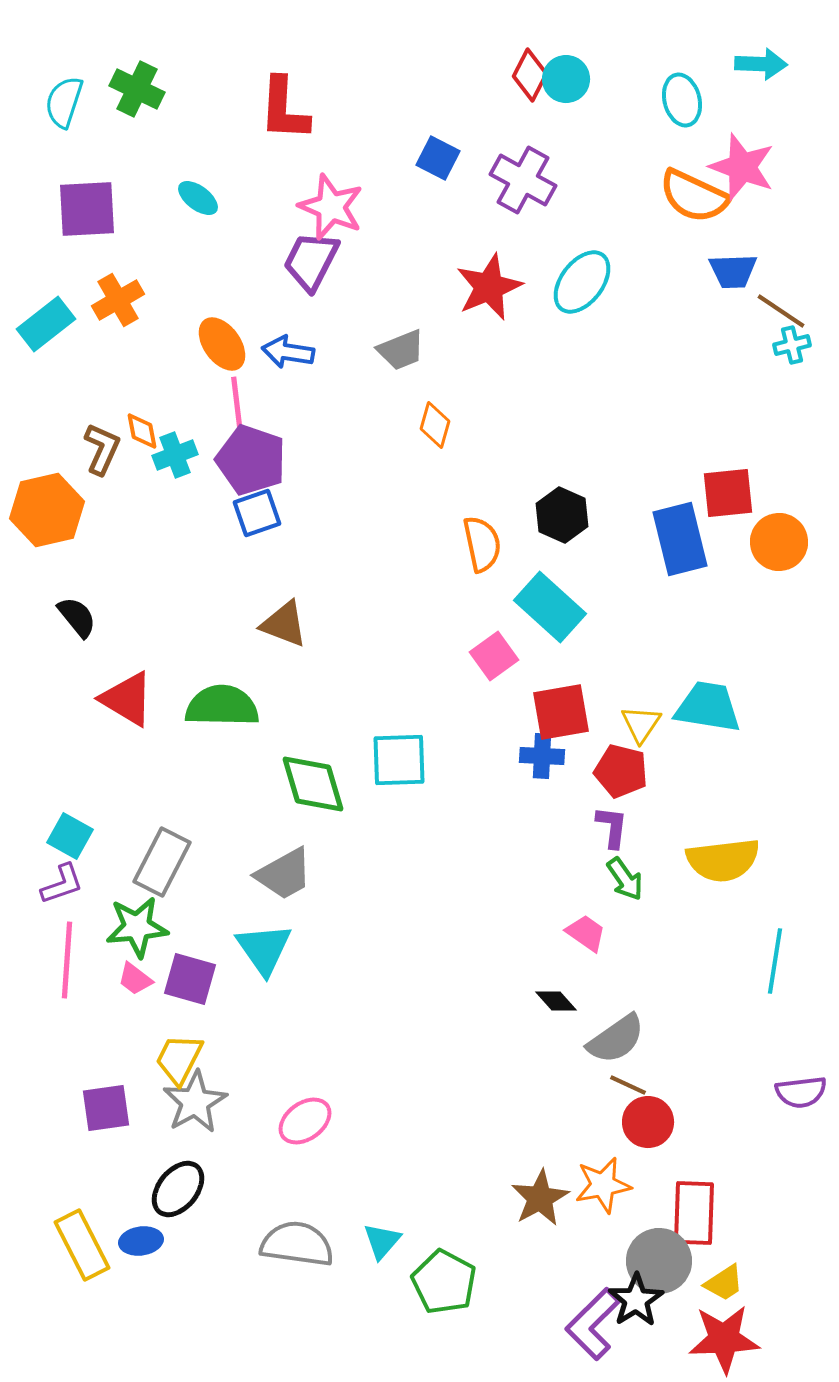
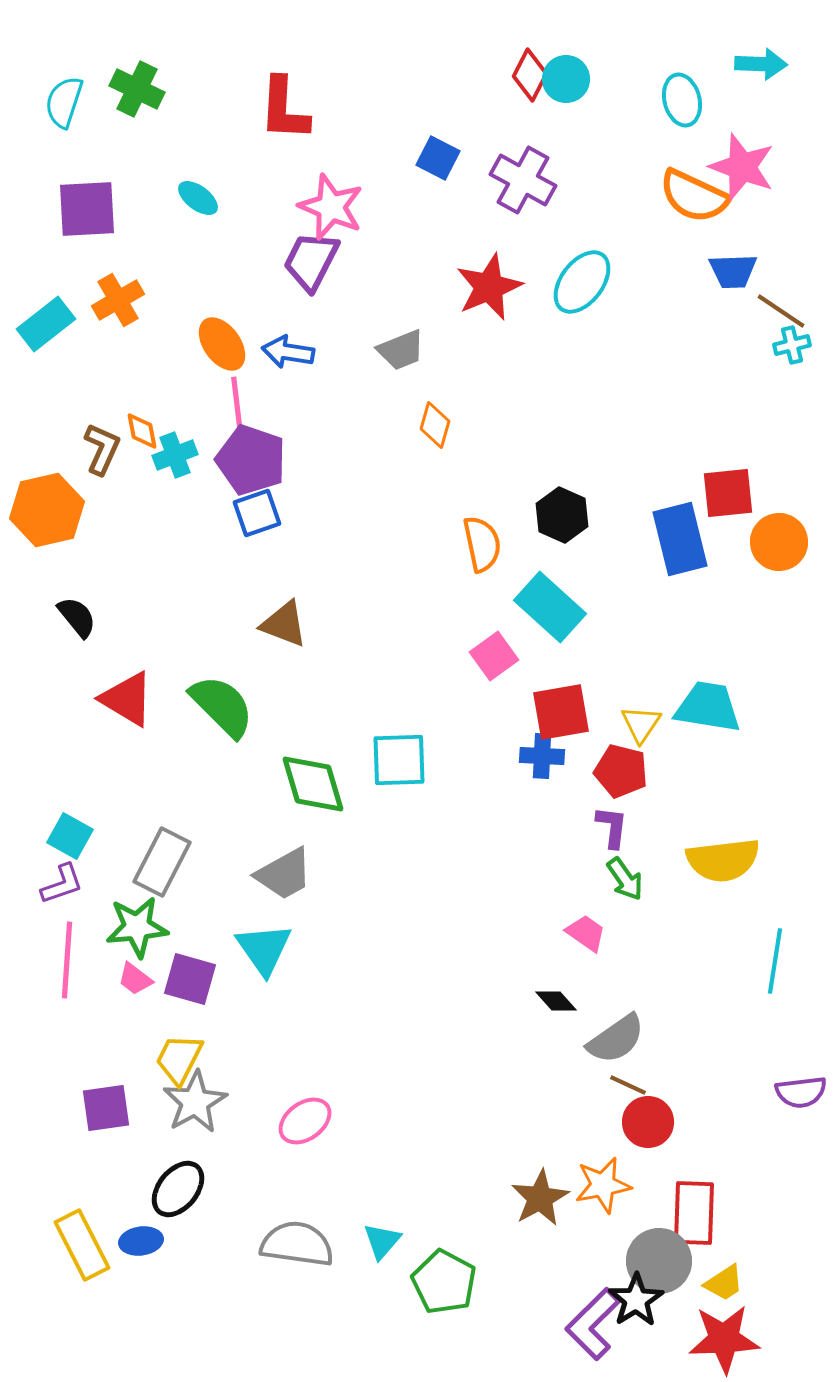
green semicircle at (222, 706): rotated 44 degrees clockwise
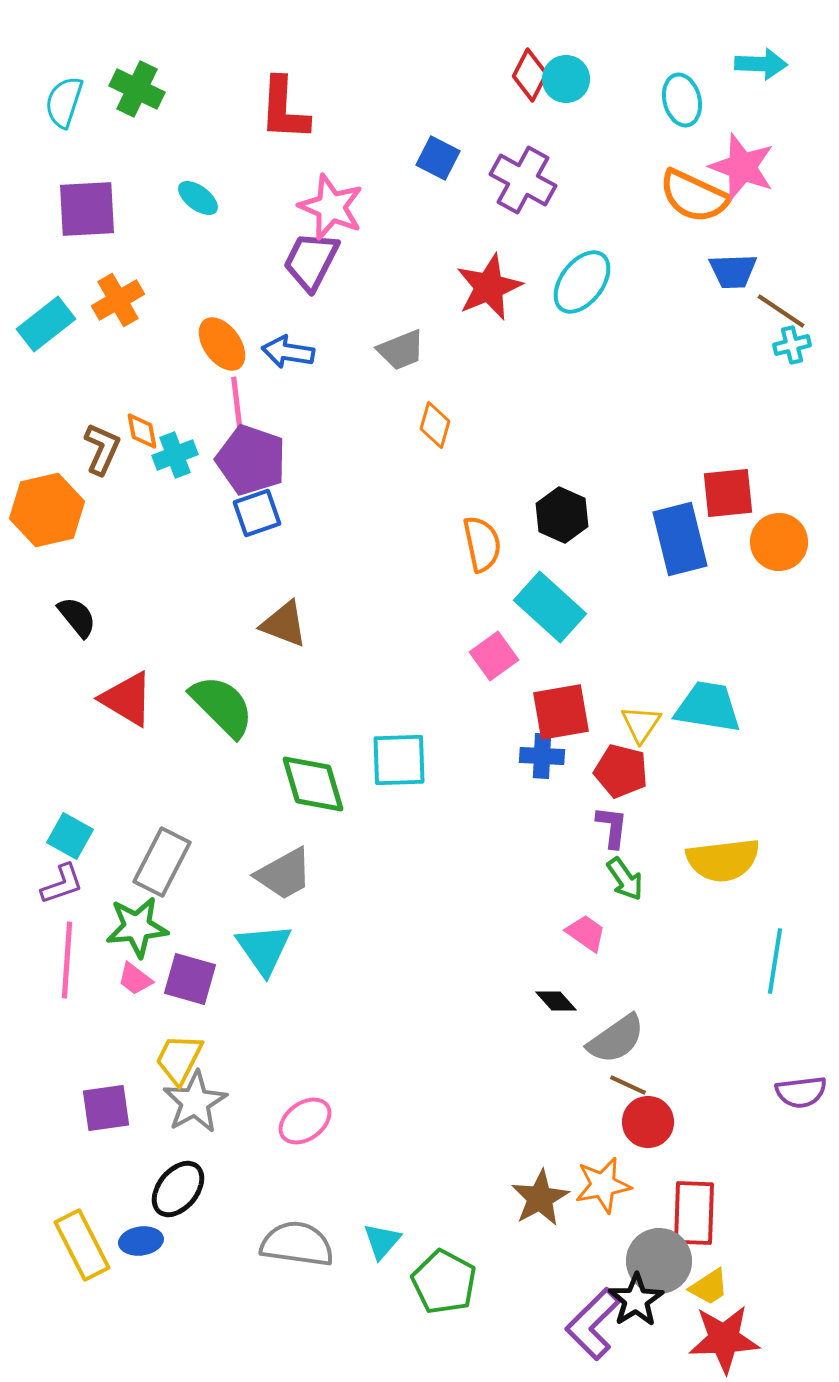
yellow trapezoid at (724, 1283): moved 15 px left, 4 px down
